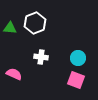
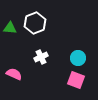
white cross: rotated 32 degrees counterclockwise
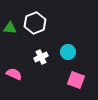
cyan circle: moved 10 px left, 6 px up
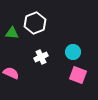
green triangle: moved 2 px right, 5 px down
cyan circle: moved 5 px right
pink semicircle: moved 3 px left, 1 px up
pink square: moved 2 px right, 5 px up
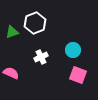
green triangle: moved 1 px up; rotated 24 degrees counterclockwise
cyan circle: moved 2 px up
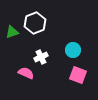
pink semicircle: moved 15 px right
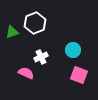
pink square: moved 1 px right
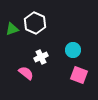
white hexagon: rotated 15 degrees counterclockwise
green triangle: moved 3 px up
pink semicircle: rotated 14 degrees clockwise
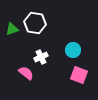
white hexagon: rotated 15 degrees counterclockwise
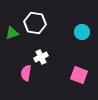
green triangle: moved 4 px down
cyan circle: moved 9 px right, 18 px up
pink semicircle: rotated 119 degrees counterclockwise
